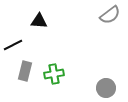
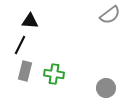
black triangle: moved 9 px left
black line: moved 7 px right; rotated 36 degrees counterclockwise
green cross: rotated 18 degrees clockwise
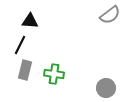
gray rectangle: moved 1 px up
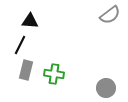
gray rectangle: moved 1 px right
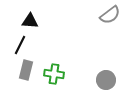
gray circle: moved 8 px up
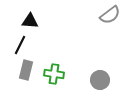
gray circle: moved 6 px left
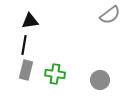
black triangle: rotated 12 degrees counterclockwise
black line: moved 4 px right; rotated 18 degrees counterclockwise
green cross: moved 1 px right
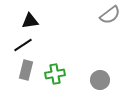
black line: moved 1 px left; rotated 48 degrees clockwise
green cross: rotated 18 degrees counterclockwise
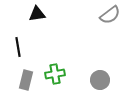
black triangle: moved 7 px right, 7 px up
black line: moved 5 px left, 2 px down; rotated 66 degrees counterclockwise
gray rectangle: moved 10 px down
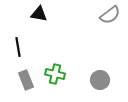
black triangle: moved 2 px right; rotated 18 degrees clockwise
green cross: rotated 24 degrees clockwise
gray rectangle: rotated 36 degrees counterclockwise
